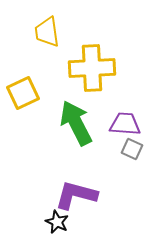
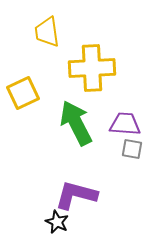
gray square: rotated 15 degrees counterclockwise
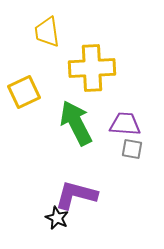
yellow square: moved 1 px right, 1 px up
black star: moved 4 px up
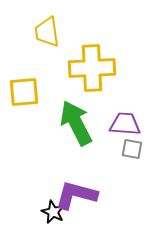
yellow square: rotated 20 degrees clockwise
black star: moved 4 px left, 6 px up
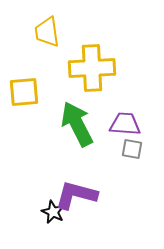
green arrow: moved 1 px right, 1 px down
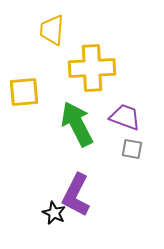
yellow trapezoid: moved 5 px right, 2 px up; rotated 12 degrees clockwise
purple trapezoid: moved 7 px up; rotated 16 degrees clockwise
purple L-shape: rotated 78 degrees counterclockwise
black star: moved 1 px right, 1 px down
